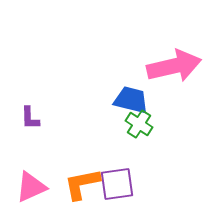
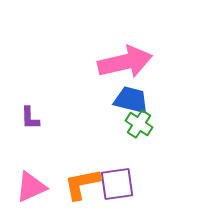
pink arrow: moved 49 px left, 4 px up
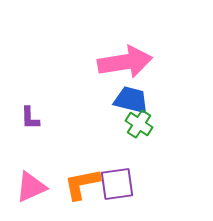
pink arrow: rotated 4 degrees clockwise
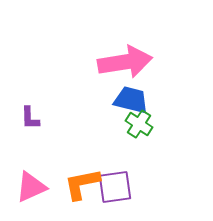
purple square: moved 2 px left, 3 px down
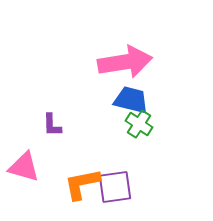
purple L-shape: moved 22 px right, 7 px down
pink triangle: moved 7 px left, 20 px up; rotated 40 degrees clockwise
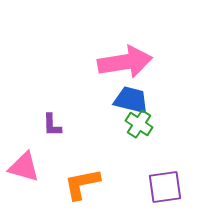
purple square: moved 50 px right
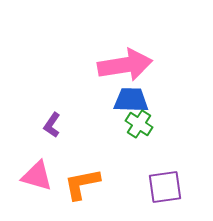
pink arrow: moved 3 px down
blue trapezoid: rotated 12 degrees counterclockwise
purple L-shape: rotated 35 degrees clockwise
pink triangle: moved 13 px right, 9 px down
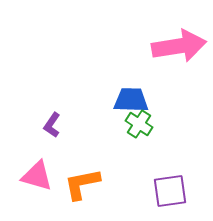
pink arrow: moved 54 px right, 19 px up
purple square: moved 5 px right, 4 px down
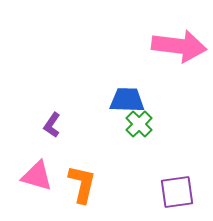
pink arrow: rotated 16 degrees clockwise
blue trapezoid: moved 4 px left
green cross: rotated 12 degrees clockwise
orange L-shape: rotated 114 degrees clockwise
purple square: moved 7 px right, 1 px down
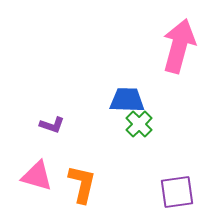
pink arrow: rotated 82 degrees counterclockwise
purple L-shape: rotated 105 degrees counterclockwise
